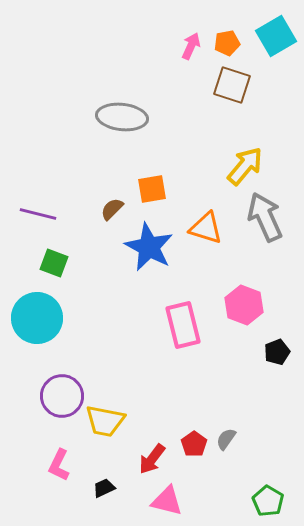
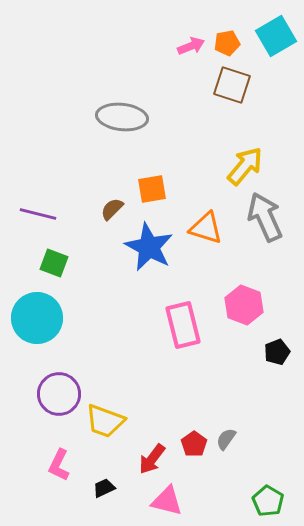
pink arrow: rotated 44 degrees clockwise
purple circle: moved 3 px left, 2 px up
yellow trapezoid: rotated 9 degrees clockwise
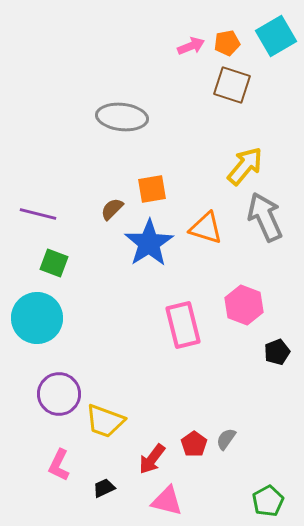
blue star: moved 4 px up; rotated 12 degrees clockwise
green pentagon: rotated 12 degrees clockwise
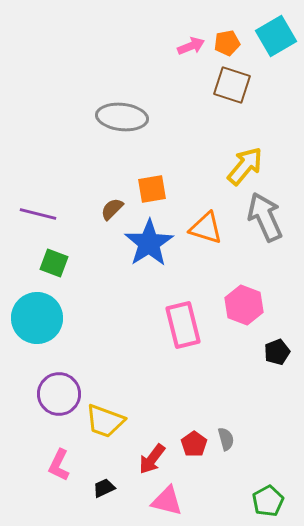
gray semicircle: rotated 130 degrees clockwise
